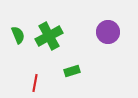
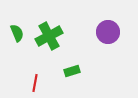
green semicircle: moved 1 px left, 2 px up
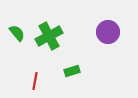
green semicircle: rotated 18 degrees counterclockwise
red line: moved 2 px up
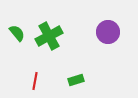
green rectangle: moved 4 px right, 9 px down
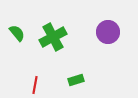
green cross: moved 4 px right, 1 px down
red line: moved 4 px down
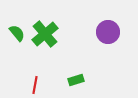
green cross: moved 8 px left, 3 px up; rotated 12 degrees counterclockwise
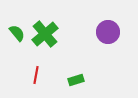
red line: moved 1 px right, 10 px up
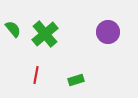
green semicircle: moved 4 px left, 4 px up
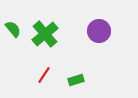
purple circle: moved 9 px left, 1 px up
red line: moved 8 px right; rotated 24 degrees clockwise
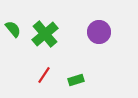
purple circle: moved 1 px down
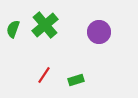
green semicircle: rotated 120 degrees counterclockwise
green cross: moved 9 px up
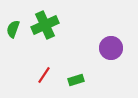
green cross: rotated 16 degrees clockwise
purple circle: moved 12 px right, 16 px down
